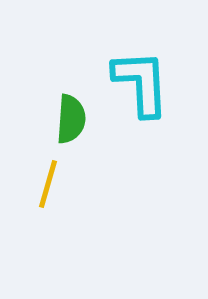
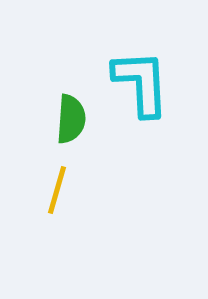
yellow line: moved 9 px right, 6 px down
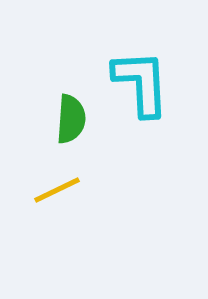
yellow line: rotated 48 degrees clockwise
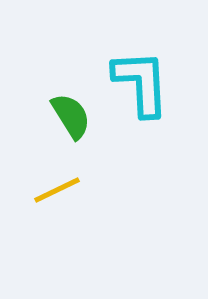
green semicircle: moved 3 px up; rotated 36 degrees counterclockwise
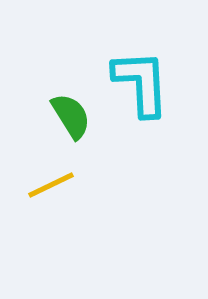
yellow line: moved 6 px left, 5 px up
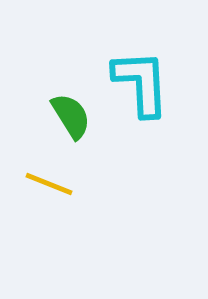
yellow line: moved 2 px left, 1 px up; rotated 48 degrees clockwise
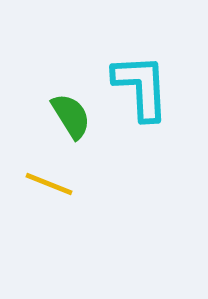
cyan L-shape: moved 4 px down
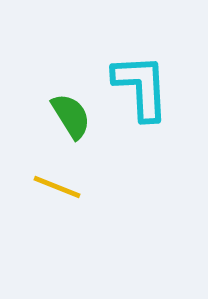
yellow line: moved 8 px right, 3 px down
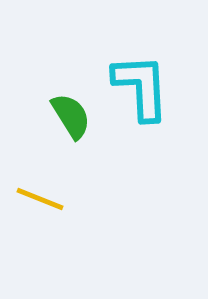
yellow line: moved 17 px left, 12 px down
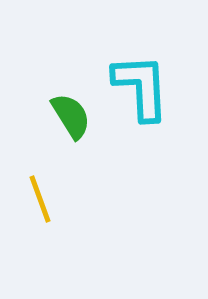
yellow line: rotated 48 degrees clockwise
